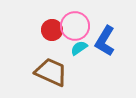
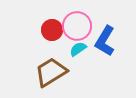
pink circle: moved 2 px right
cyan semicircle: moved 1 px left, 1 px down
brown trapezoid: rotated 56 degrees counterclockwise
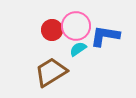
pink circle: moved 1 px left
blue L-shape: moved 5 px up; rotated 68 degrees clockwise
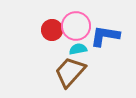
cyan semicircle: rotated 24 degrees clockwise
brown trapezoid: moved 19 px right; rotated 16 degrees counterclockwise
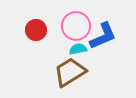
red circle: moved 16 px left
blue L-shape: moved 2 px left; rotated 148 degrees clockwise
brown trapezoid: rotated 16 degrees clockwise
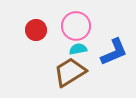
blue L-shape: moved 11 px right, 16 px down
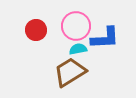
blue L-shape: moved 9 px left, 14 px up; rotated 20 degrees clockwise
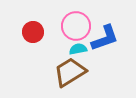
red circle: moved 3 px left, 2 px down
blue L-shape: rotated 16 degrees counterclockwise
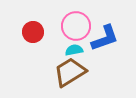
cyan semicircle: moved 4 px left, 1 px down
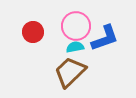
cyan semicircle: moved 1 px right, 3 px up
brown trapezoid: rotated 12 degrees counterclockwise
